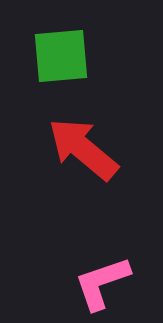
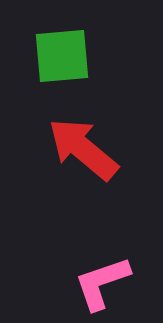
green square: moved 1 px right
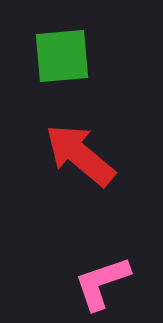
red arrow: moved 3 px left, 6 px down
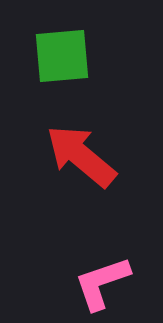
red arrow: moved 1 px right, 1 px down
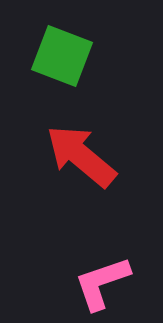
green square: rotated 26 degrees clockwise
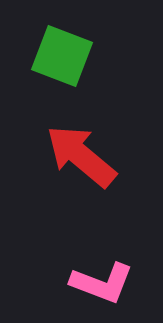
pink L-shape: rotated 140 degrees counterclockwise
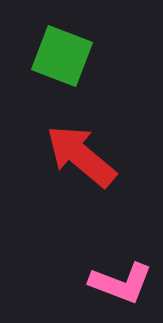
pink L-shape: moved 19 px right
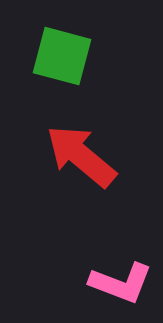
green square: rotated 6 degrees counterclockwise
